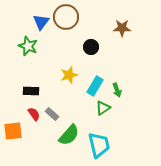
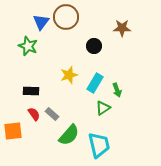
black circle: moved 3 px right, 1 px up
cyan rectangle: moved 3 px up
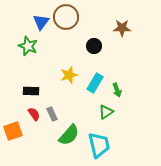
green triangle: moved 3 px right, 4 px down
gray rectangle: rotated 24 degrees clockwise
orange square: rotated 12 degrees counterclockwise
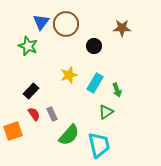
brown circle: moved 7 px down
black rectangle: rotated 49 degrees counterclockwise
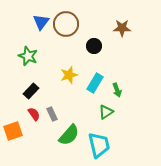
green star: moved 10 px down
